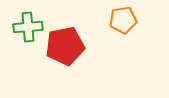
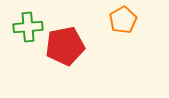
orange pentagon: rotated 20 degrees counterclockwise
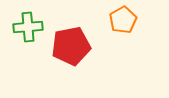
red pentagon: moved 6 px right
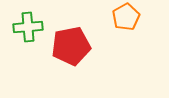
orange pentagon: moved 3 px right, 3 px up
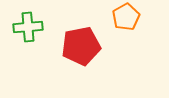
red pentagon: moved 10 px right
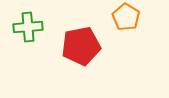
orange pentagon: rotated 12 degrees counterclockwise
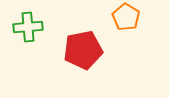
red pentagon: moved 2 px right, 4 px down
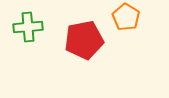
red pentagon: moved 1 px right, 10 px up
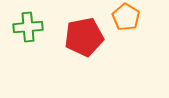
red pentagon: moved 3 px up
